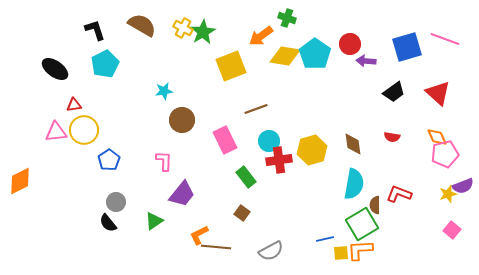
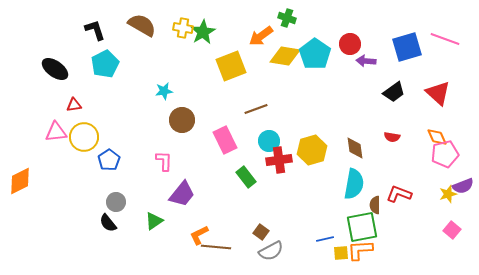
yellow cross at (183, 28): rotated 18 degrees counterclockwise
yellow circle at (84, 130): moved 7 px down
brown diamond at (353, 144): moved 2 px right, 4 px down
brown square at (242, 213): moved 19 px right, 19 px down
green square at (362, 224): moved 3 px down; rotated 20 degrees clockwise
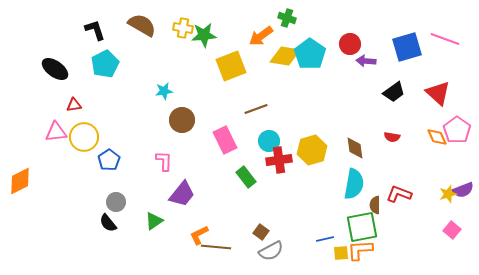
green star at (203, 32): moved 1 px right, 3 px down; rotated 25 degrees clockwise
cyan pentagon at (315, 54): moved 5 px left
pink pentagon at (445, 154): moved 12 px right, 24 px up; rotated 24 degrees counterclockwise
purple semicircle at (463, 186): moved 4 px down
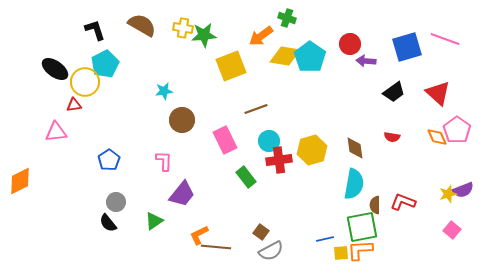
cyan pentagon at (310, 54): moved 3 px down
yellow circle at (84, 137): moved 1 px right, 55 px up
red L-shape at (399, 194): moved 4 px right, 8 px down
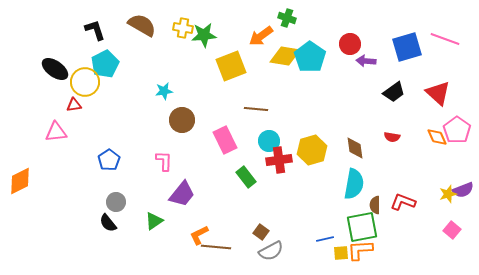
brown line at (256, 109): rotated 25 degrees clockwise
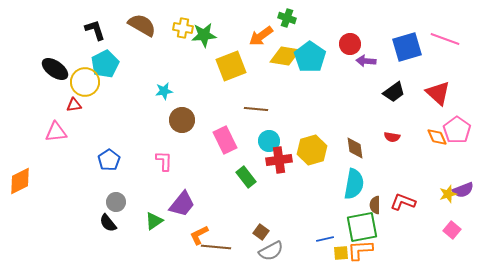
purple trapezoid at (182, 194): moved 10 px down
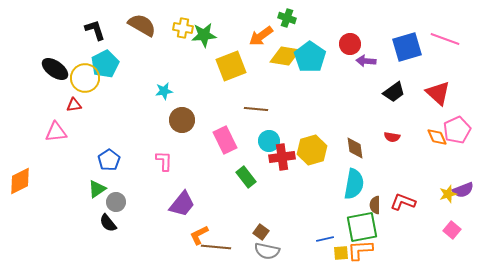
yellow circle at (85, 82): moved 4 px up
pink pentagon at (457, 130): rotated 12 degrees clockwise
red cross at (279, 160): moved 3 px right, 3 px up
green triangle at (154, 221): moved 57 px left, 32 px up
gray semicircle at (271, 251): moved 4 px left; rotated 40 degrees clockwise
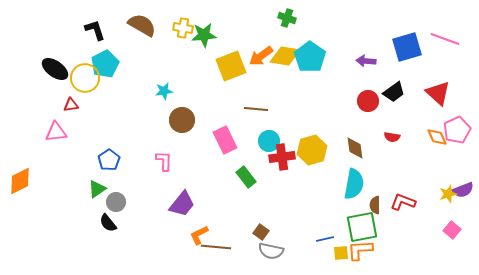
orange arrow at (261, 36): moved 20 px down
red circle at (350, 44): moved 18 px right, 57 px down
red triangle at (74, 105): moved 3 px left
gray semicircle at (267, 251): moved 4 px right
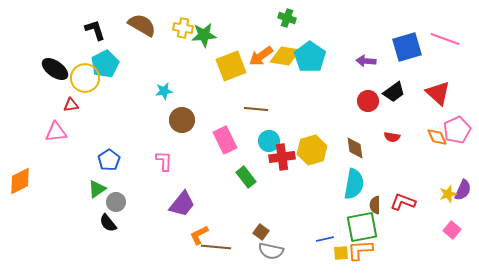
purple semicircle at (463, 190): rotated 45 degrees counterclockwise
